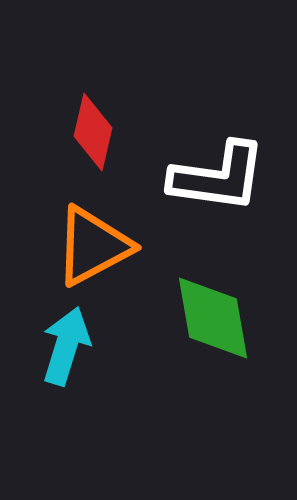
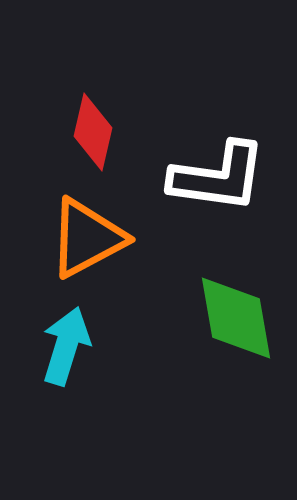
orange triangle: moved 6 px left, 8 px up
green diamond: moved 23 px right
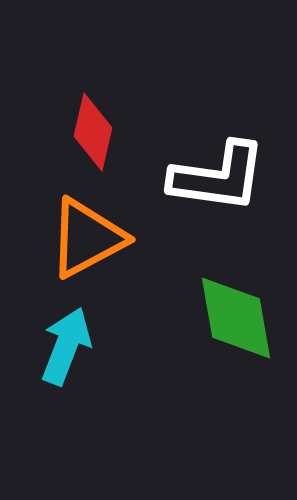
cyan arrow: rotated 4 degrees clockwise
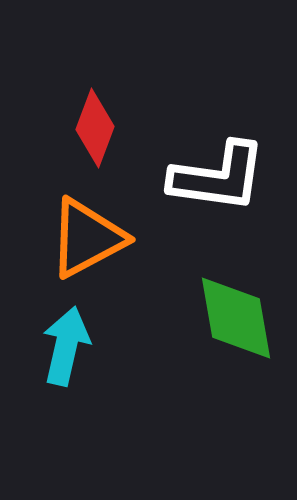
red diamond: moved 2 px right, 4 px up; rotated 8 degrees clockwise
cyan arrow: rotated 8 degrees counterclockwise
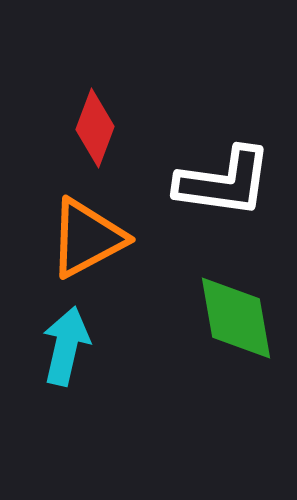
white L-shape: moved 6 px right, 5 px down
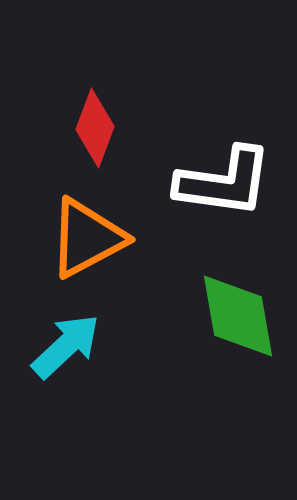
green diamond: moved 2 px right, 2 px up
cyan arrow: rotated 34 degrees clockwise
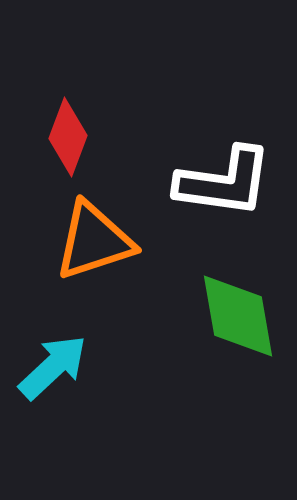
red diamond: moved 27 px left, 9 px down
orange triangle: moved 7 px right, 3 px down; rotated 10 degrees clockwise
cyan arrow: moved 13 px left, 21 px down
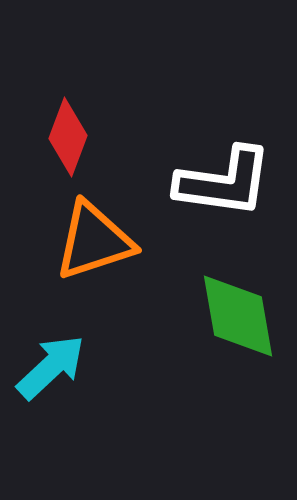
cyan arrow: moved 2 px left
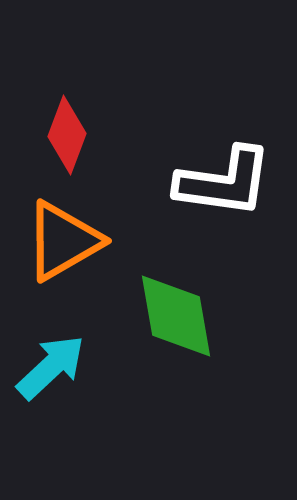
red diamond: moved 1 px left, 2 px up
orange triangle: moved 31 px left; rotated 12 degrees counterclockwise
green diamond: moved 62 px left
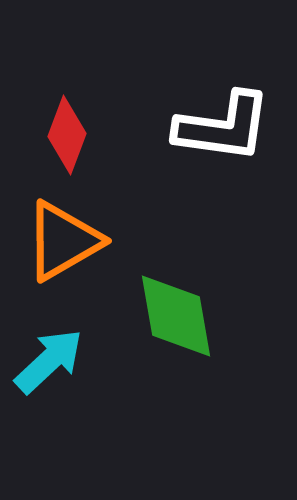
white L-shape: moved 1 px left, 55 px up
cyan arrow: moved 2 px left, 6 px up
